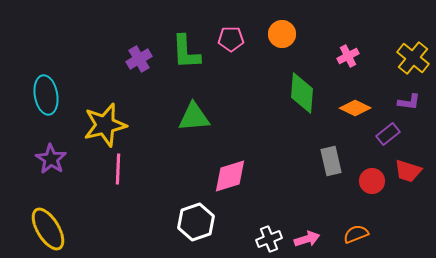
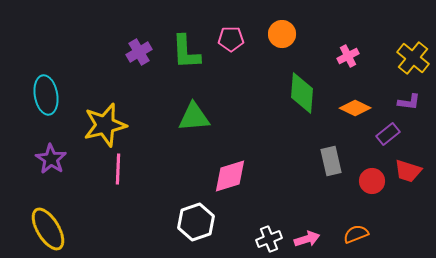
purple cross: moved 7 px up
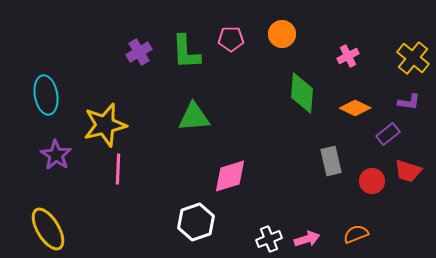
purple star: moved 5 px right, 4 px up
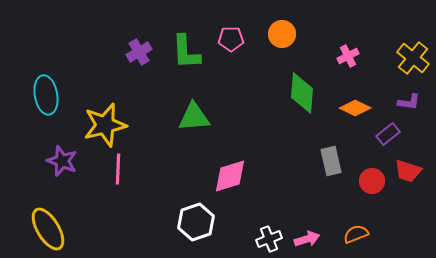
purple star: moved 6 px right, 6 px down; rotated 12 degrees counterclockwise
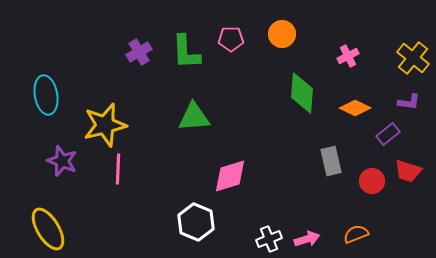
white hexagon: rotated 18 degrees counterclockwise
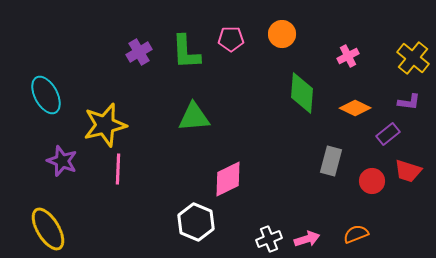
cyan ellipse: rotated 18 degrees counterclockwise
gray rectangle: rotated 28 degrees clockwise
pink diamond: moved 2 px left, 3 px down; rotated 9 degrees counterclockwise
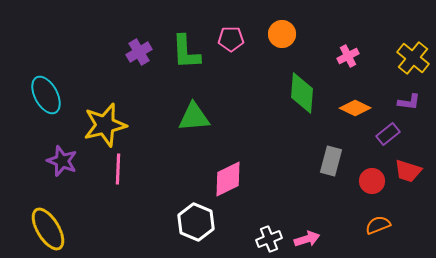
orange semicircle: moved 22 px right, 9 px up
